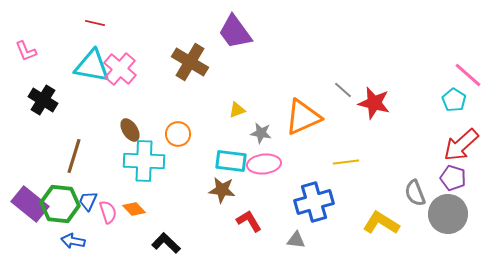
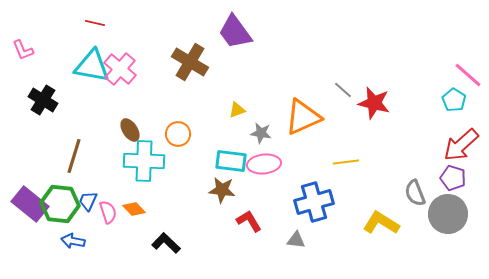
pink L-shape: moved 3 px left, 1 px up
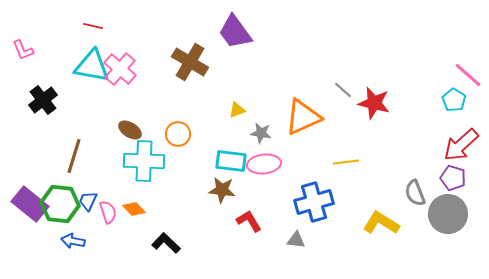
red line: moved 2 px left, 3 px down
black cross: rotated 20 degrees clockwise
brown ellipse: rotated 25 degrees counterclockwise
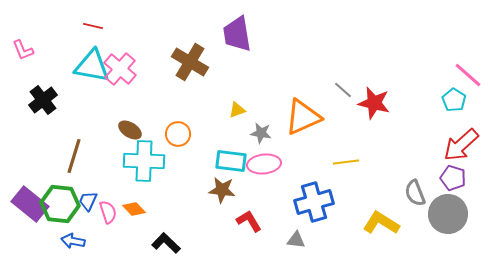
purple trapezoid: moved 2 px right, 2 px down; rotated 27 degrees clockwise
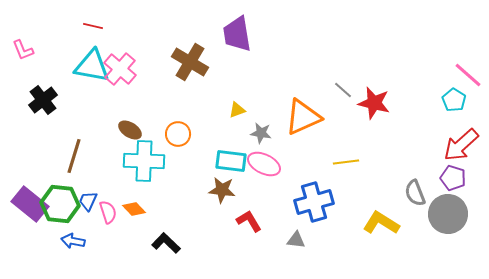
pink ellipse: rotated 32 degrees clockwise
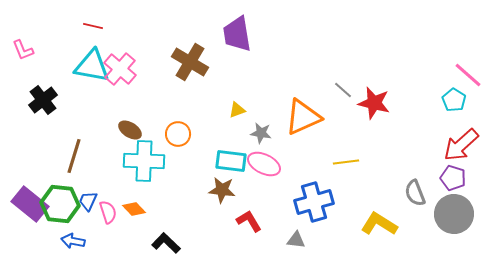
gray circle: moved 6 px right
yellow L-shape: moved 2 px left, 1 px down
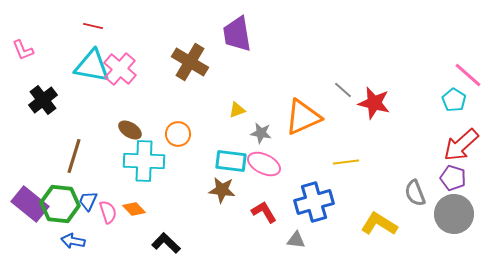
red L-shape: moved 15 px right, 9 px up
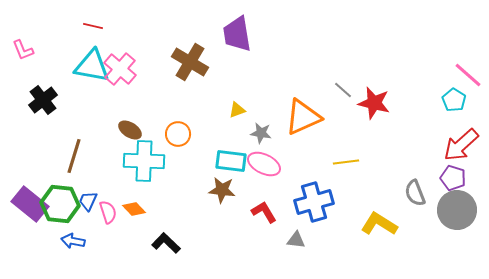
gray circle: moved 3 px right, 4 px up
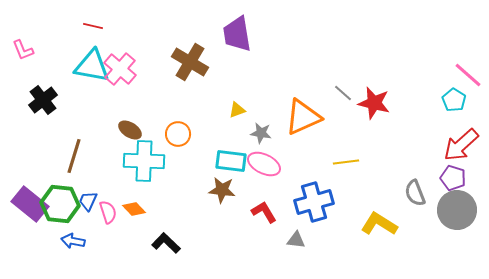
gray line: moved 3 px down
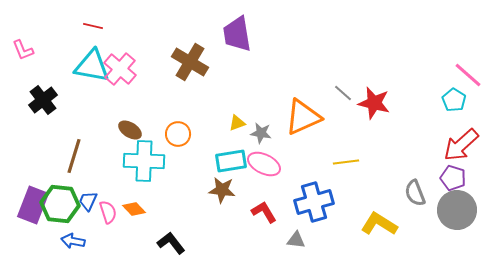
yellow triangle: moved 13 px down
cyan rectangle: rotated 16 degrees counterclockwise
purple rectangle: moved 3 px right, 1 px down; rotated 72 degrees clockwise
black L-shape: moved 5 px right; rotated 8 degrees clockwise
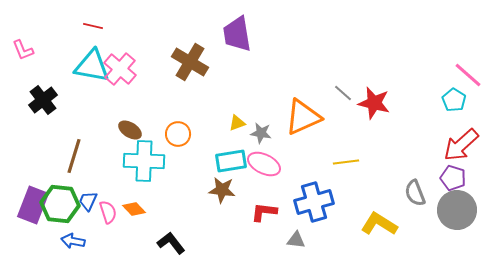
red L-shape: rotated 52 degrees counterclockwise
